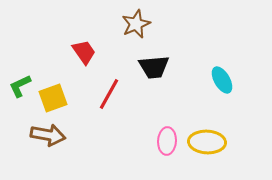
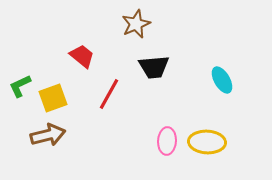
red trapezoid: moved 2 px left, 4 px down; rotated 16 degrees counterclockwise
brown arrow: rotated 24 degrees counterclockwise
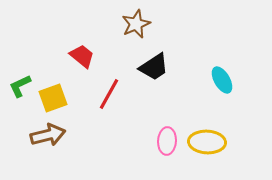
black trapezoid: rotated 28 degrees counterclockwise
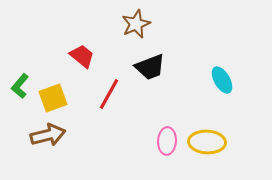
black trapezoid: moved 4 px left; rotated 12 degrees clockwise
green L-shape: rotated 25 degrees counterclockwise
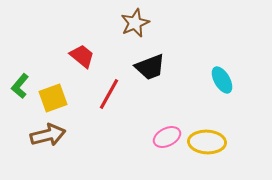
brown star: moved 1 px left, 1 px up
pink ellipse: moved 4 px up; rotated 60 degrees clockwise
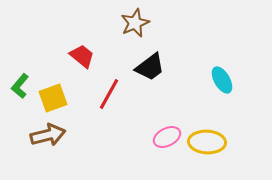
black trapezoid: rotated 16 degrees counterclockwise
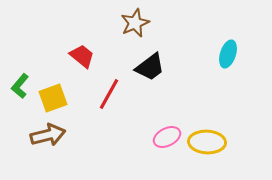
cyan ellipse: moved 6 px right, 26 px up; rotated 48 degrees clockwise
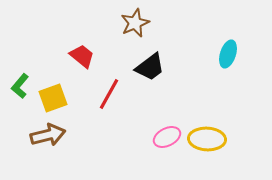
yellow ellipse: moved 3 px up
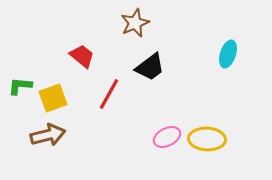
green L-shape: rotated 55 degrees clockwise
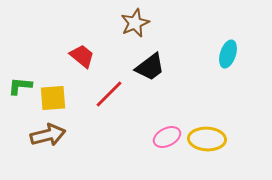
red line: rotated 16 degrees clockwise
yellow square: rotated 16 degrees clockwise
